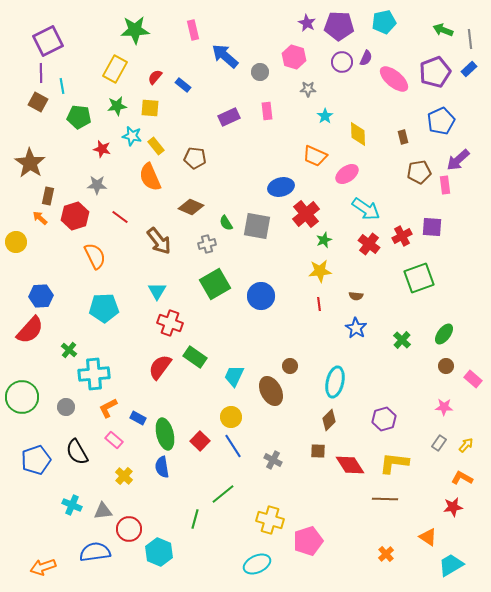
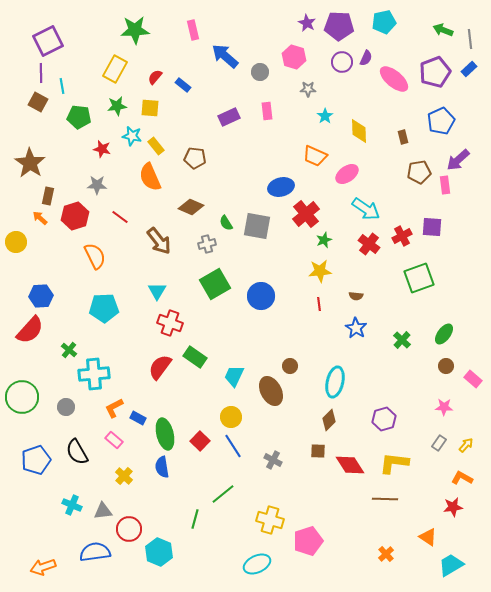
yellow diamond at (358, 134): moved 1 px right, 3 px up
orange L-shape at (108, 408): moved 6 px right
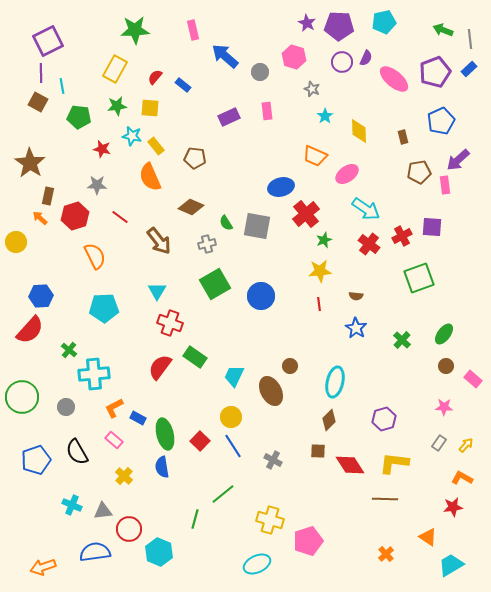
gray star at (308, 89): moved 4 px right; rotated 21 degrees clockwise
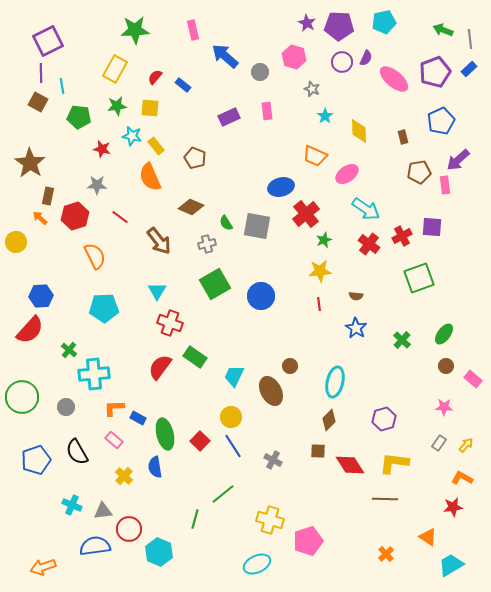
brown pentagon at (195, 158): rotated 15 degrees clockwise
orange L-shape at (114, 408): rotated 25 degrees clockwise
blue semicircle at (162, 467): moved 7 px left
blue semicircle at (95, 552): moved 6 px up
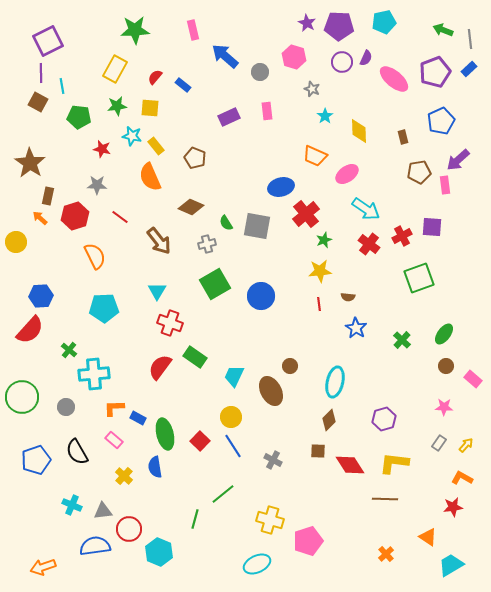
brown semicircle at (356, 296): moved 8 px left, 1 px down
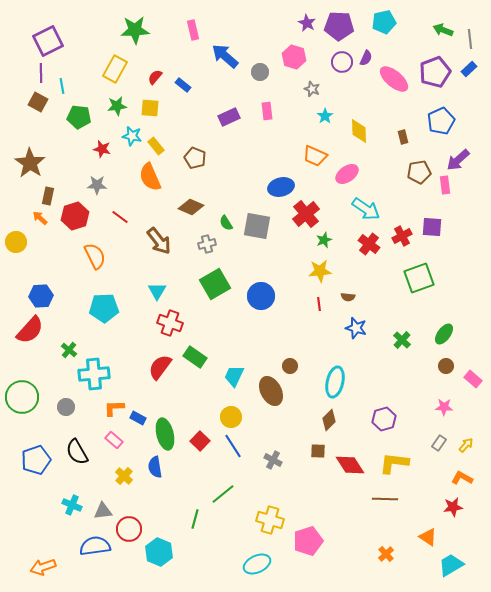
blue star at (356, 328): rotated 15 degrees counterclockwise
